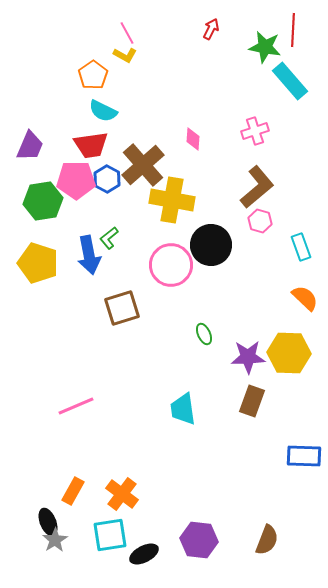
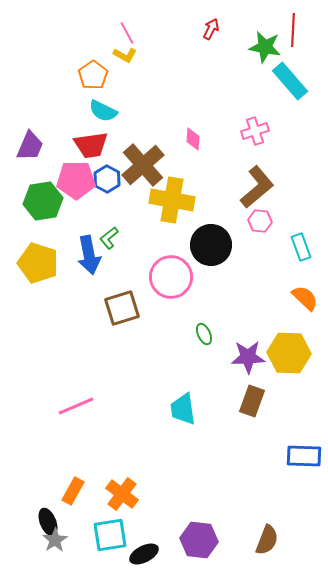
pink hexagon at (260, 221): rotated 10 degrees counterclockwise
pink circle at (171, 265): moved 12 px down
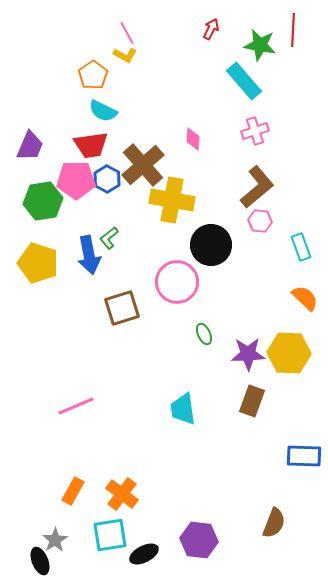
green star at (265, 47): moved 5 px left, 2 px up
cyan rectangle at (290, 81): moved 46 px left
pink circle at (171, 277): moved 6 px right, 5 px down
purple star at (248, 357): moved 3 px up
black ellipse at (48, 522): moved 8 px left, 39 px down
brown semicircle at (267, 540): moved 7 px right, 17 px up
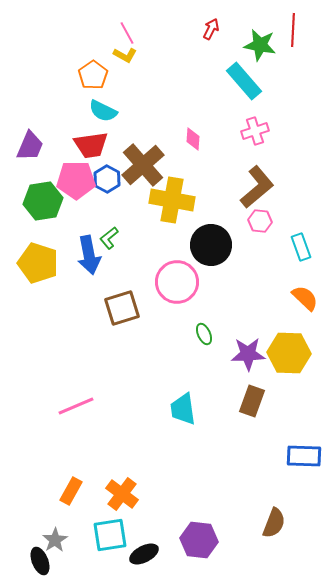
orange rectangle at (73, 491): moved 2 px left
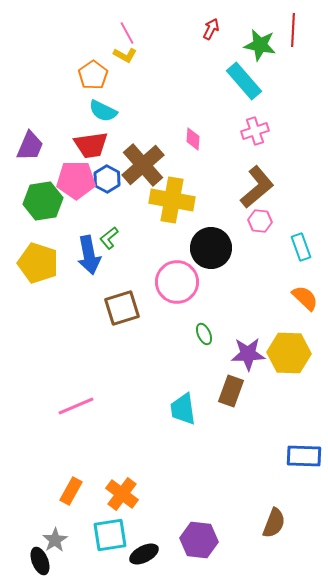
black circle at (211, 245): moved 3 px down
brown rectangle at (252, 401): moved 21 px left, 10 px up
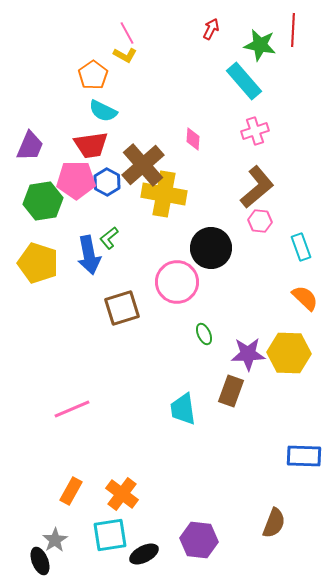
blue hexagon at (107, 179): moved 3 px down
yellow cross at (172, 200): moved 8 px left, 6 px up
pink line at (76, 406): moved 4 px left, 3 px down
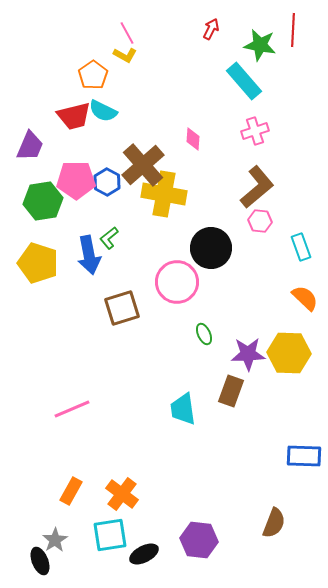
red trapezoid at (91, 145): moved 17 px left, 29 px up; rotated 6 degrees counterclockwise
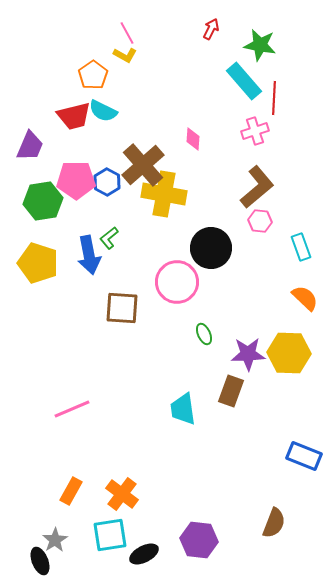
red line at (293, 30): moved 19 px left, 68 px down
brown square at (122, 308): rotated 21 degrees clockwise
blue rectangle at (304, 456): rotated 20 degrees clockwise
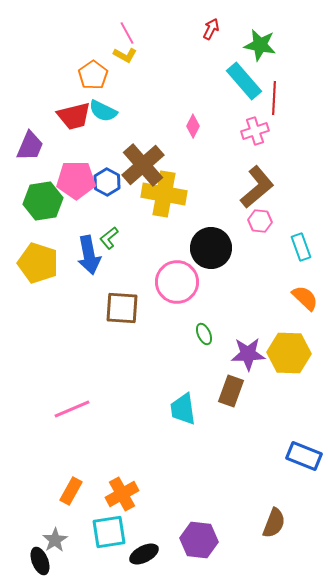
pink diamond at (193, 139): moved 13 px up; rotated 25 degrees clockwise
orange cross at (122, 494): rotated 24 degrees clockwise
cyan square at (110, 535): moved 1 px left, 3 px up
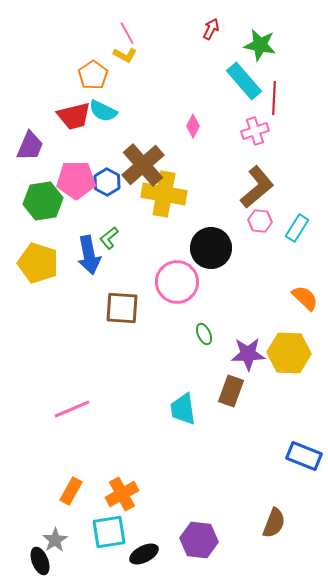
cyan rectangle at (301, 247): moved 4 px left, 19 px up; rotated 52 degrees clockwise
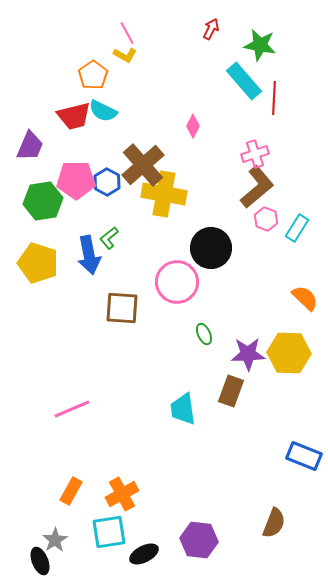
pink cross at (255, 131): moved 23 px down
pink hexagon at (260, 221): moved 6 px right, 2 px up; rotated 15 degrees clockwise
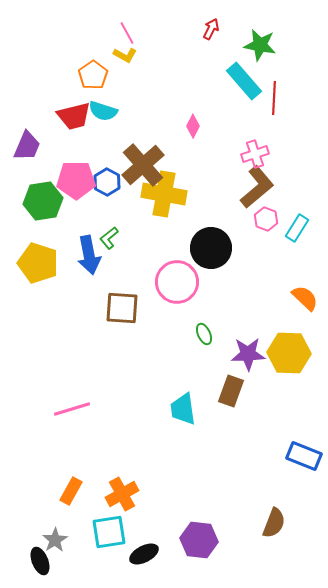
cyan semicircle at (103, 111): rotated 8 degrees counterclockwise
purple trapezoid at (30, 146): moved 3 px left
pink line at (72, 409): rotated 6 degrees clockwise
